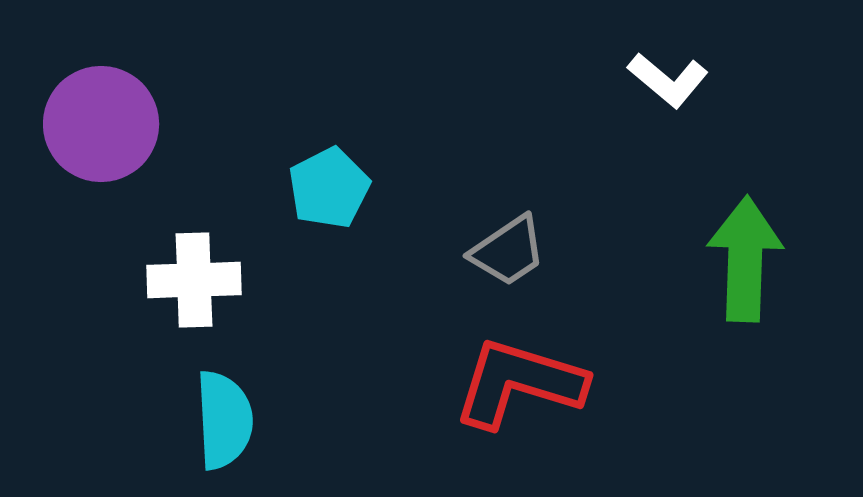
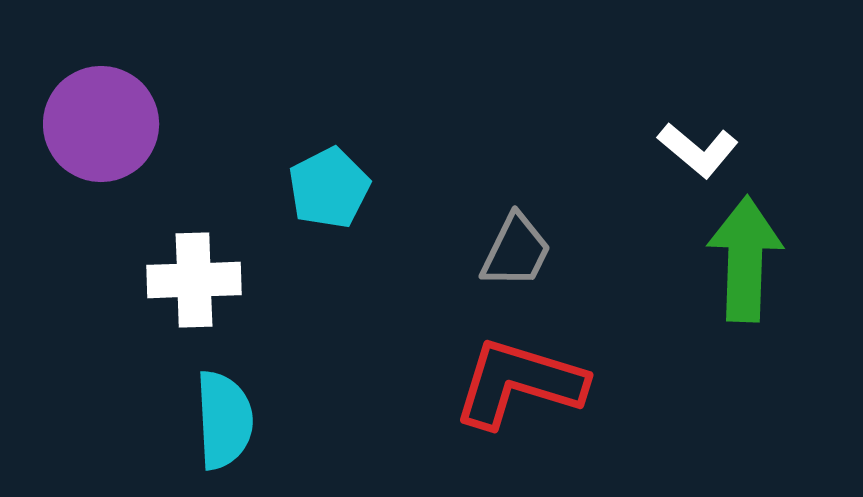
white L-shape: moved 30 px right, 70 px down
gray trapezoid: moved 8 px right; rotated 30 degrees counterclockwise
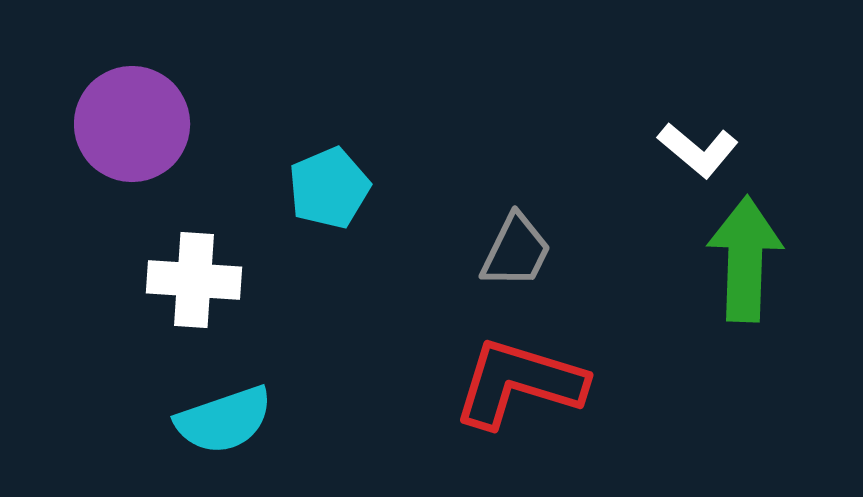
purple circle: moved 31 px right
cyan pentagon: rotated 4 degrees clockwise
white cross: rotated 6 degrees clockwise
cyan semicircle: rotated 74 degrees clockwise
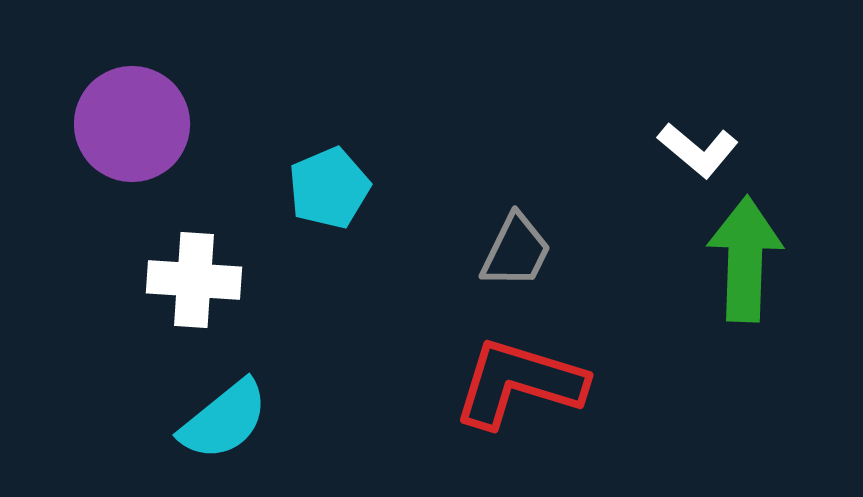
cyan semicircle: rotated 20 degrees counterclockwise
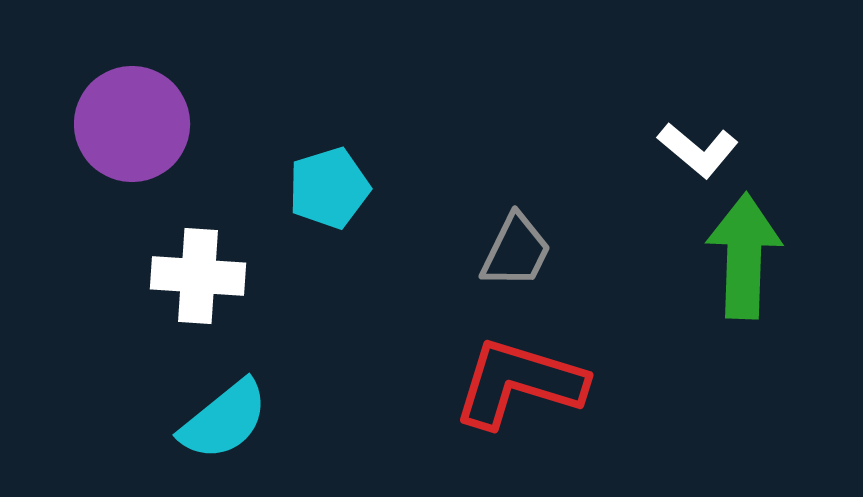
cyan pentagon: rotated 6 degrees clockwise
green arrow: moved 1 px left, 3 px up
white cross: moved 4 px right, 4 px up
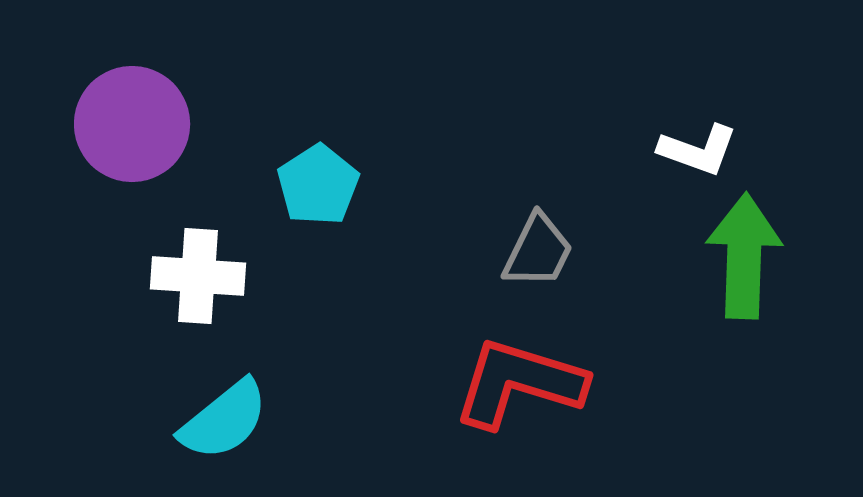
white L-shape: rotated 20 degrees counterclockwise
cyan pentagon: moved 11 px left, 3 px up; rotated 16 degrees counterclockwise
gray trapezoid: moved 22 px right
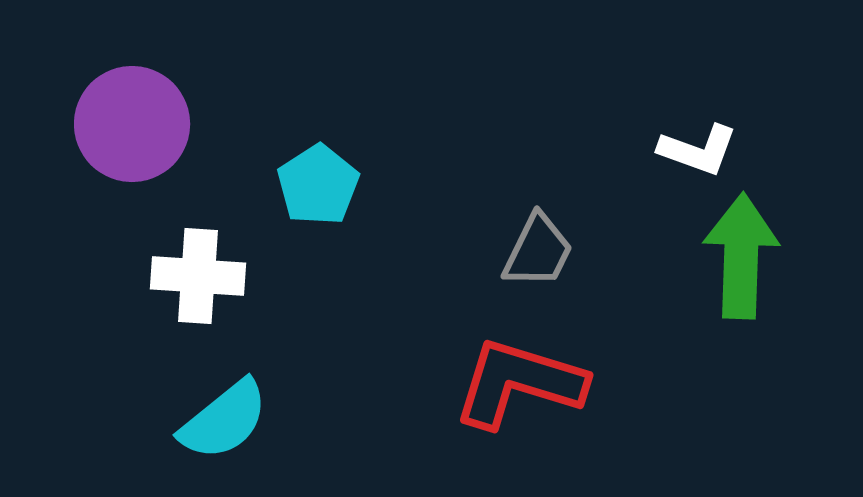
green arrow: moved 3 px left
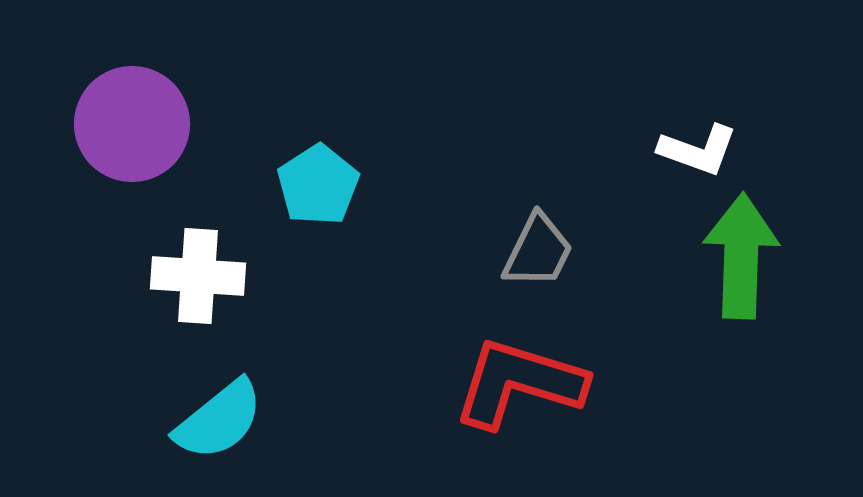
cyan semicircle: moved 5 px left
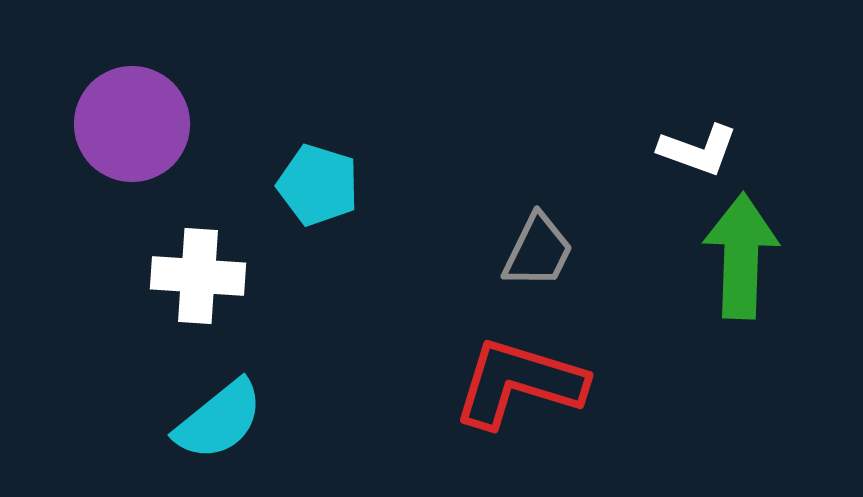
cyan pentagon: rotated 22 degrees counterclockwise
